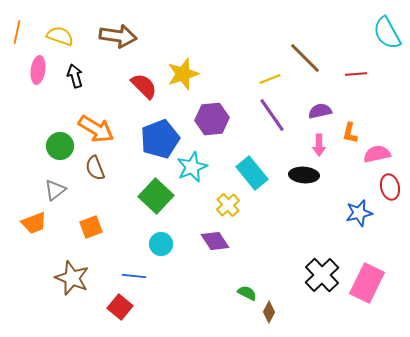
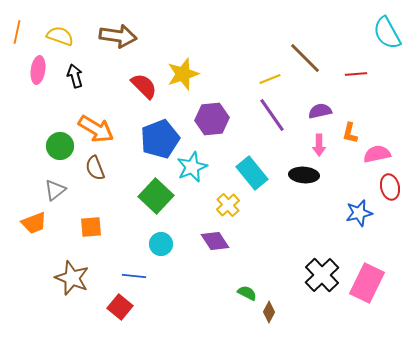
orange square: rotated 15 degrees clockwise
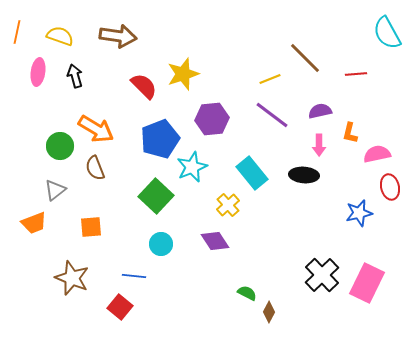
pink ellipse: moved 2 px down
purple line: rotated 18 degrees counterclockwise
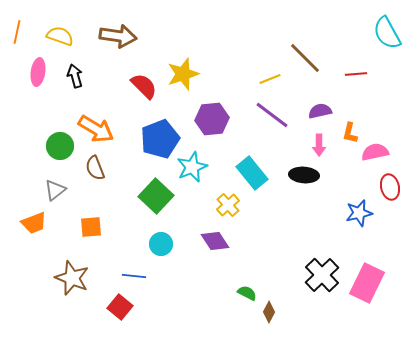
pink semicircle: moved 2 px left, 2 px up
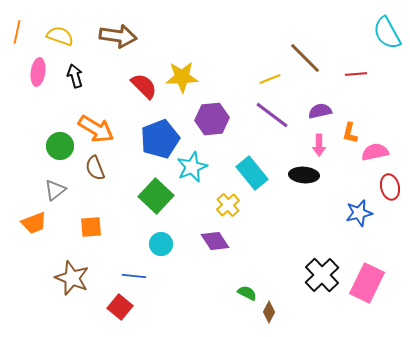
yellow star: moved 1 px left, 3 px down; rotated 16 degrees clockwise
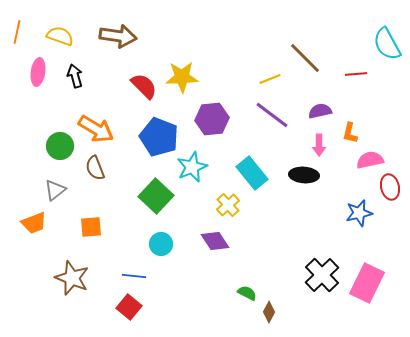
cyan semicircle: moved 11 px down
blue pentagon: moved 1 px left, 2 px up; rotated 30 degrees counterclockwise
pink semicircle: moved 5 px left, 8 px down
red square: moved 9 px right
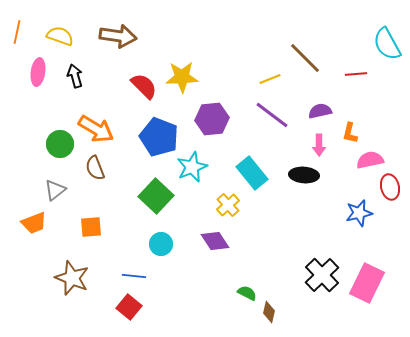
green circle: moved 2 px up
brown diamond: rotated 15 degrees counterclockwise
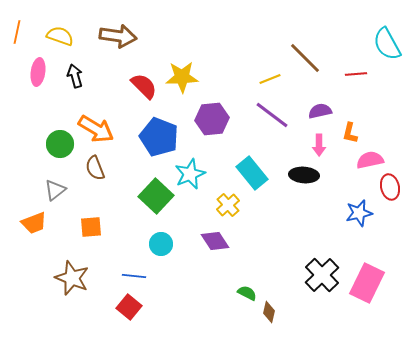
cyan star: moved 2 px left, 7 px down
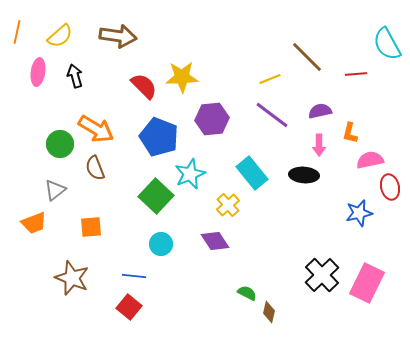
yellow semicircle: rotated 120 degrees clockwise
brown line: moved 2 px right, 1 px up
